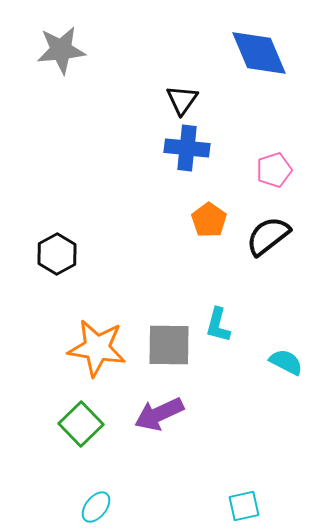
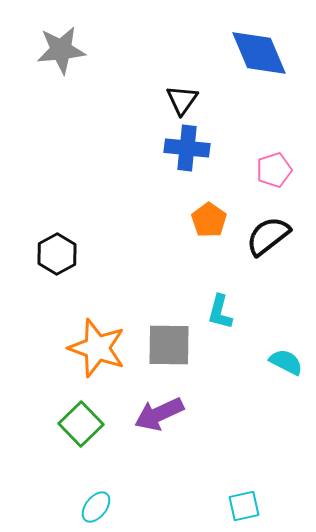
cyan L-shape: moved 2 px right, 13 px up
orange star: rotated 10 degrees clockwise
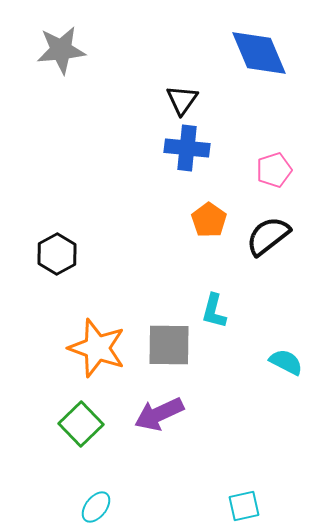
cyan L-shape: moved 6 px left, 1 px up
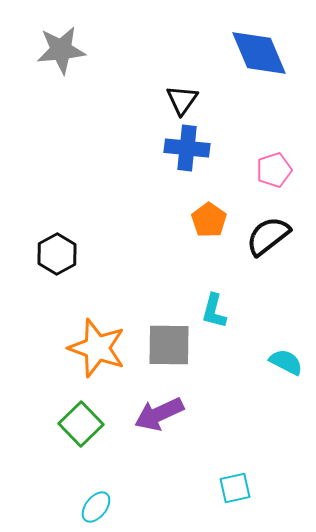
cyan square: moved 9 px left, 18 px up
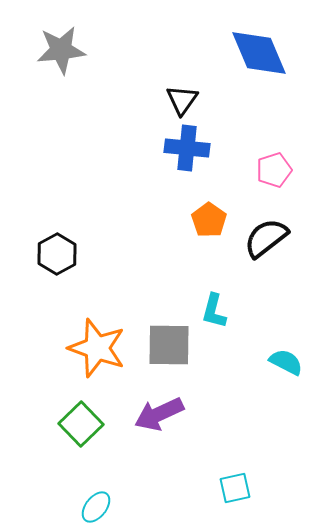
black semicircle: moved 2 px left, 2 px down
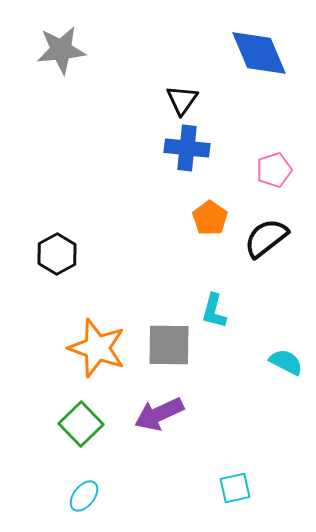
orange pentagon: moved 1 px right, 2 px up
cyan ellipse: moved 12 px left, 11 px up
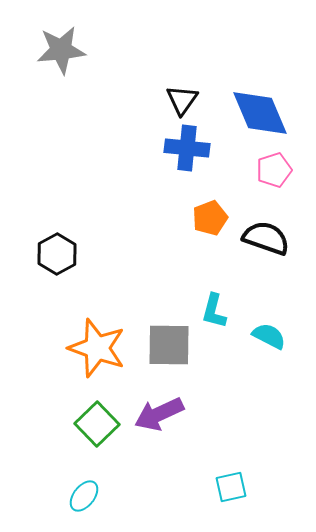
blue diamond: moved 1 px right, 60 px down
orange pentagon: rotated 16 degrees clockwise
black semicircle: rotated 57 degrees clockwise
cyan semicircle: moved 17 px left, 26 px up
green square: moved 16 px right
cyan square: moved 4 px left, 1 px up
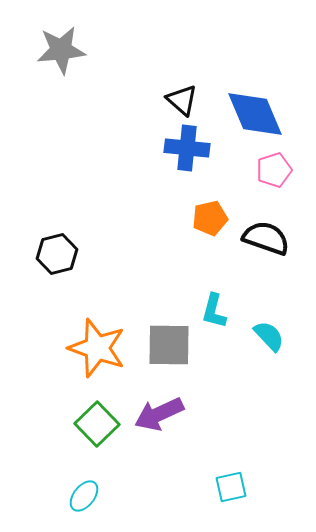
black triangle: rotated 24 degrees counterclockwise
blue diamond: moved 5 px left, 1 px down
orange pentagon: rotated 8 degrees clockwise
black hexagon: rotated 15 degrees clockwise
cyan semicircle: rotated 20 degrees clockwise
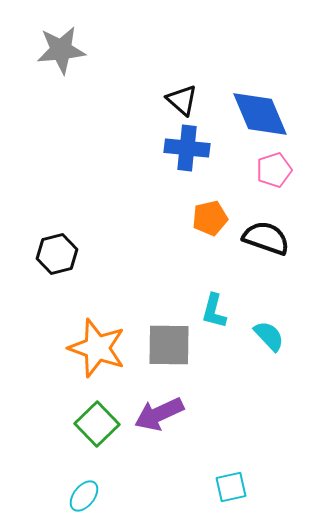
blue diamond: moved 5 px right
